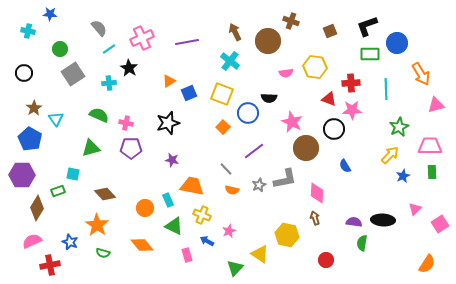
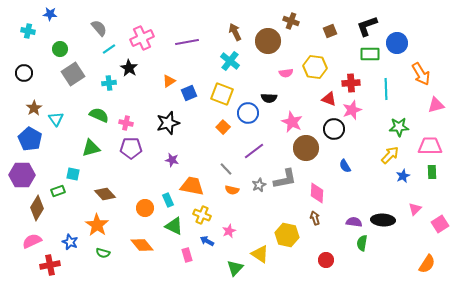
pink star at (352, 110): rotated 18 degrees counterclockwise
green star at (399, 127): rotated 24 degrees clockwise
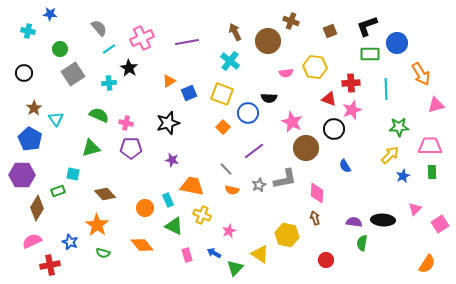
blue arrow at (207, 241): moved 7 px right, 12 px down
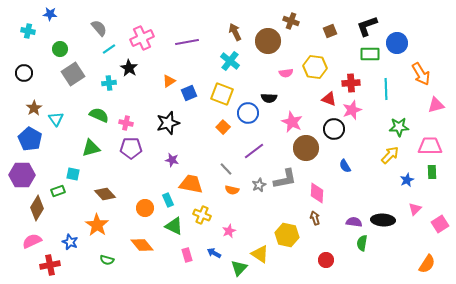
blue star at (403, 176): moved 4 px right, 4 px down
orange trapezoid at (192, 186): moved 1 px left, 2 px up
green semicircle at (103, 253): moved 4 px right, 7 px down
green triangle at (235, 268): moved 4 px right
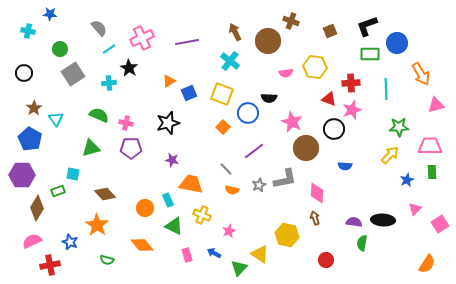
blue semicircle at (345, 166): rotated 56 degrees counterclockwise
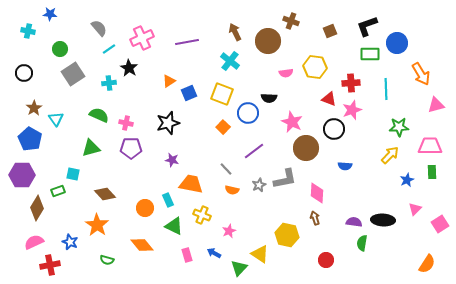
pink semicircle at (32, 241): moved 2 px right, 1 px down
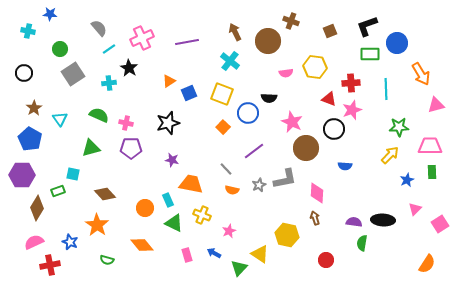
cyan triangle at (56, 119): moved 4 px right
green triangle at (174, 226): moved 3 px up
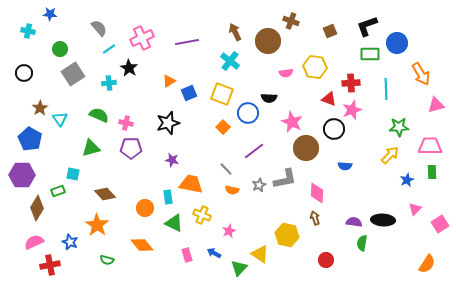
brown star at (34, 108): moved 6 px right
cyan rectangle at (168, 200): moved 3 px up; rotated 16 degrees clockwise
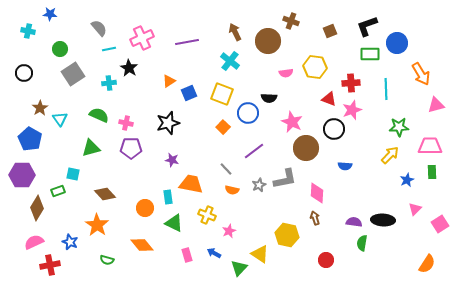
cyan line at (109, 49): rotated 24 degrees clockwise
yellow cross at (202, 215): moved 5 px right
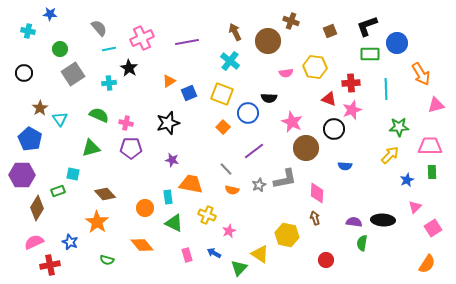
pink triangle at (415, 209): moved 2 px up
pink square at (440, 224): moved 7 px left, 4 px down
orange star at (97, 225): moved 3 px up
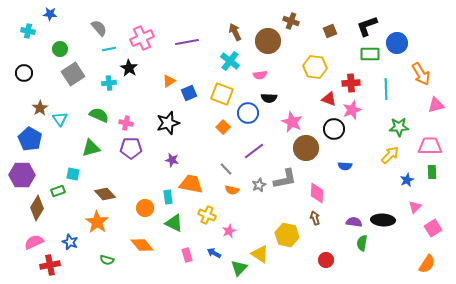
pink semicircle at (286, 73): moved 26 px left, 2 px down
